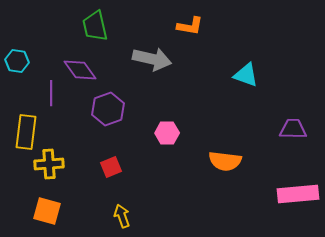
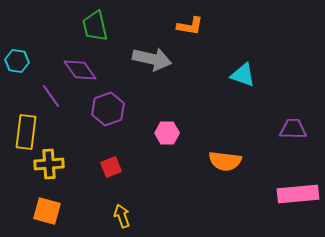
cyan triangle: moved 3 px left
purple line: moved 3 px down; rotated 35 degrees counterclockwise
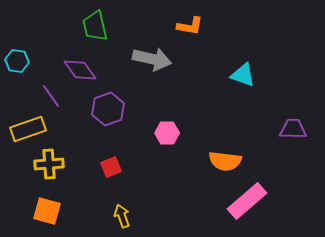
yellow rectangle: moved 2 px right, 3 px up; rotated 64 degrees clockwise
pink rectangle: moved 51 px left, 7 px down; rotated 36 degrees counterclockwise
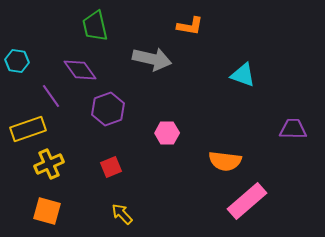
yellow cross: rotated 20 degrees counterclockwise
yellow arrow: moved 2 px up; rotated 25 degrees counterclockwise
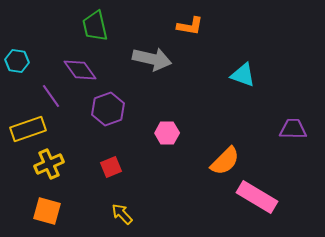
orange semicircle: rotated 52 degrees counterclockwise
pink rectangle: moved 10 px right, 4 px up; rotated 72 degrees clockwise
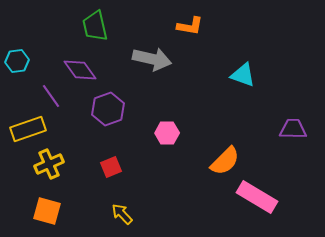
cyan hexagon: rotated 15 degrees counterclockwise
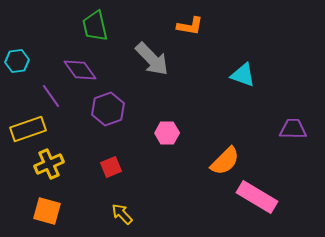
gray arrow: rotated 33 degrees clockwise
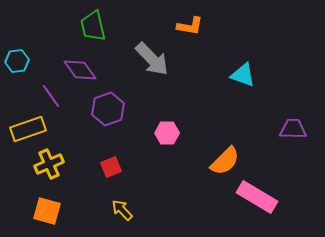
green trapezoid: moved 2 px left
yellow arrow: moved 4 px up
